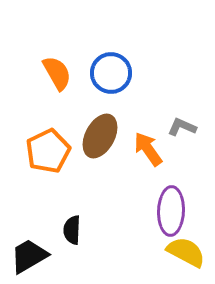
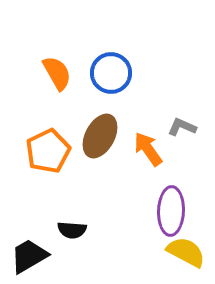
black semicircle: rotated 88 degrees counterclockwise
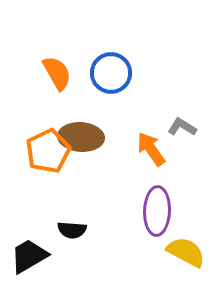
gray L-shape: rotated 8 degrees clockwise
brown ellipse: moved 19 px left, 1 px down; rotated 66 degrees clockwise
orange arrow: moved 3 px right
purple ellipse: moved 14 px left
